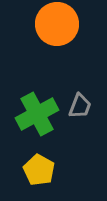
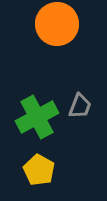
green cross: moved 3 px down
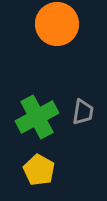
gray trapezoid: moved 3 px right, 6 px down; rotated 12 degrees counterclockwise
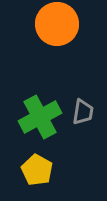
green cross: moved 3 px right
yellow pentagon: moved 2 px left
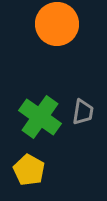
green cross: rotated 27 degrees counterclockwise
yellow pentagon: moved 8 px left
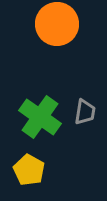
gray trapezoid: moved 2 px right
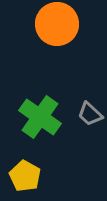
gray trapezoid: moved 5 px right, 2 px down; rotated 124 degrees clockwise
yellow pentagon: moved 4 px left, 6 px down
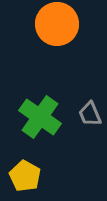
gray trapezoid: rotated 24 degrees clockwise
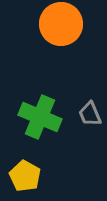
orange circle: moved 4 px right
green cross: rotated 12 degrees counterclockwise
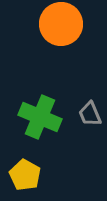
yellow pentagon: moved 1 px up
